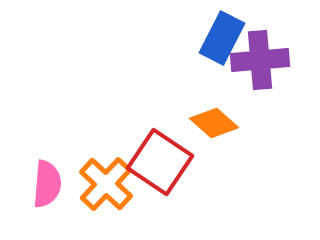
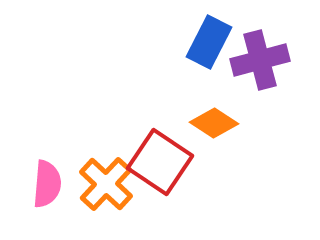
blue rectangle: moved 13 px left, 4 px down
purple cross: rotated 10 degrees counterclockwise
orange diamond: rotated 9 degrees counterclockwise
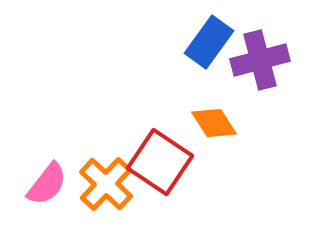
blue rectangle: rotated 9 degrees clockwise
orange diamond: rotated 24 degrees clockwise
pink semicircle: rotated 33 degrees clockwise
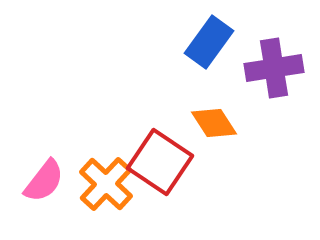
purple cross: moved 14 px right, 8 px down; rotated 6 degrees clockwise
pink semicircle: moved 3 px left, 3 px up
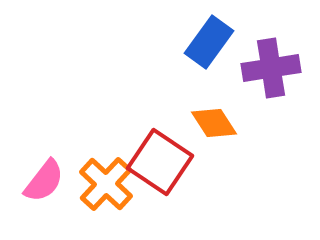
purple cross: moved 3 px left
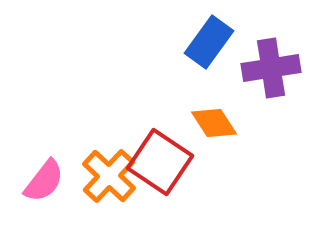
orange cross: moved 3 px right, 8 px up
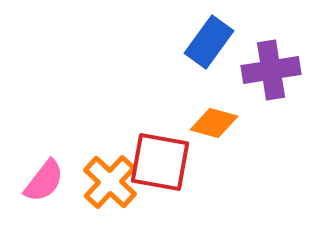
purple cross: moved 2 px down
orange diamond: rotated 42 degrees counterclockwise
red square: rotated 24 degrees counterclockwise
orange cross: moved 1 px right, 6 px down
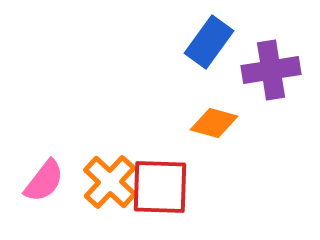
red square: moved 25 px down; rotated 8 degrees counterclockwise
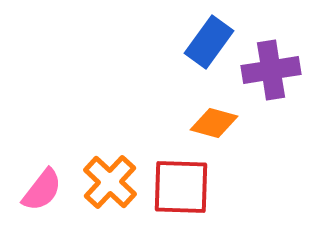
pink semicircle: moved 2 px left, 9 px down
red square: moved 21 px right
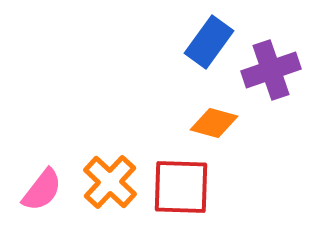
purple cross: rotated 10 degrees counterclockwise
